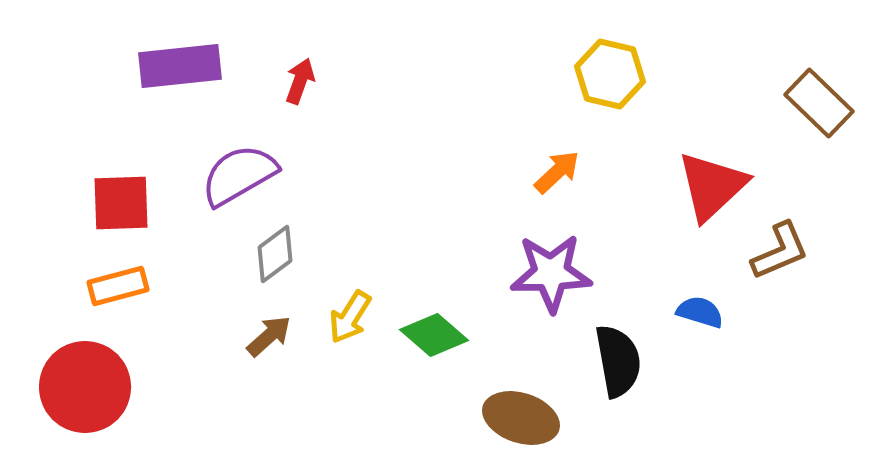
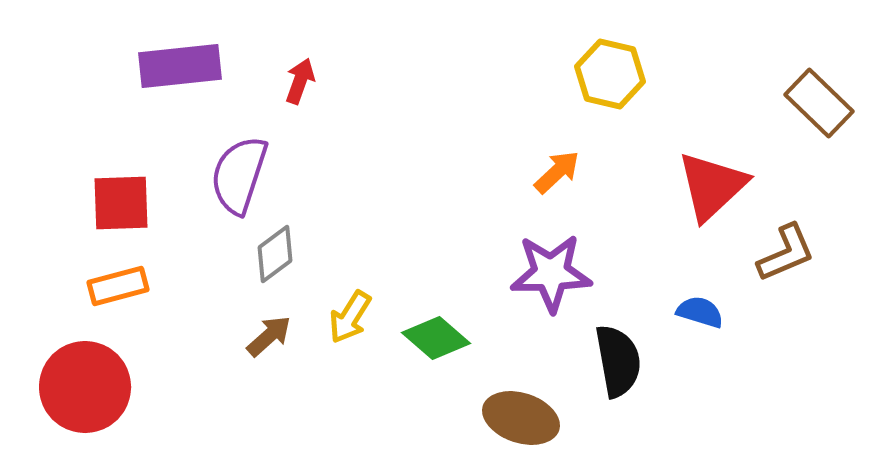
purple semicircle: rotated 42 degrees counterclockwise
brown L-shape: moved 6 px right, 2 px down
green diamond: moved 2 px right, 3 px down
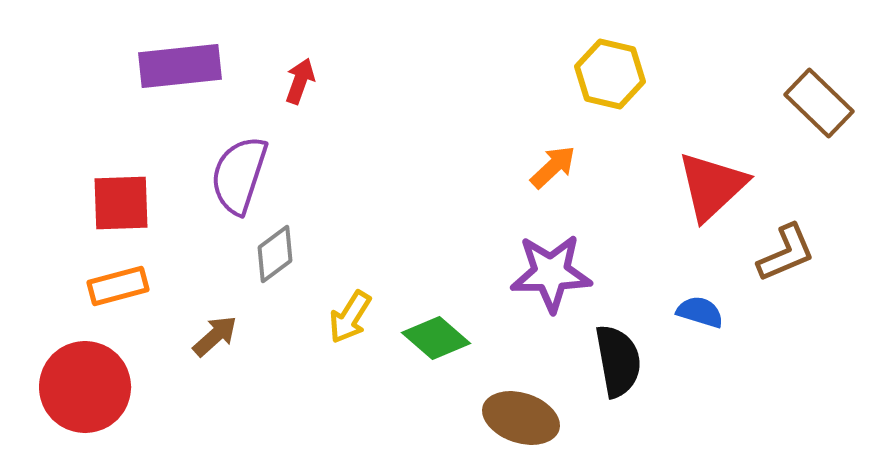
orange arrow: moved 4 px left, 5 px up
brown arrow: moved 54 px left
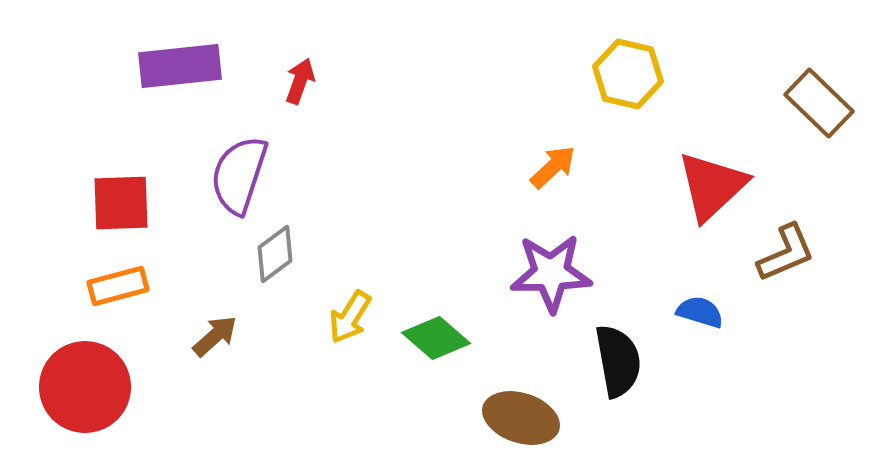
yellow hexagon: moved 18 px right
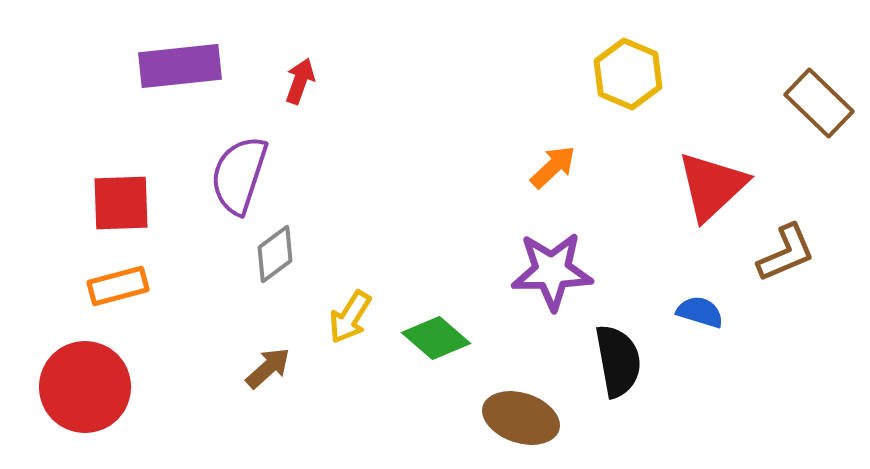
yellow hexagon: rotated 10 degrees clockwise
purple star: moved 1 px right, 2 px up
brown arrow: moved 53 px right, 32 px down
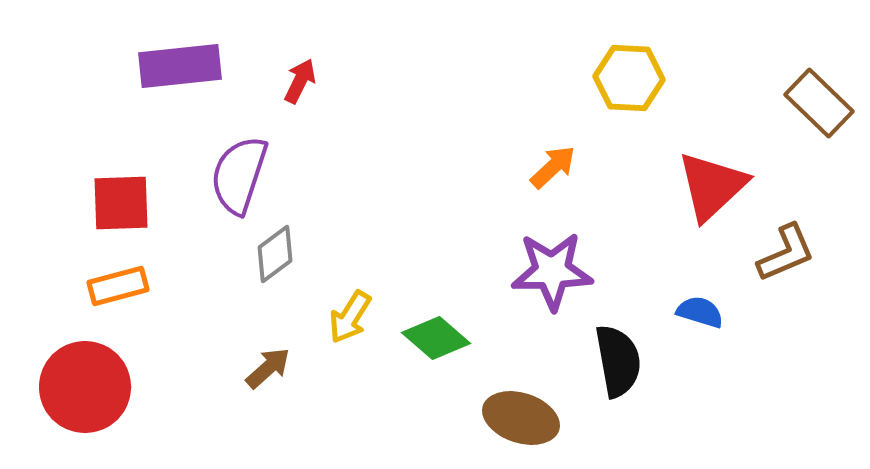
yellow hexagon: moved 1 px right, 4 px down; rotated 20 degrees counterclockwise
red arrow: rotated 6 degrees clockwise
